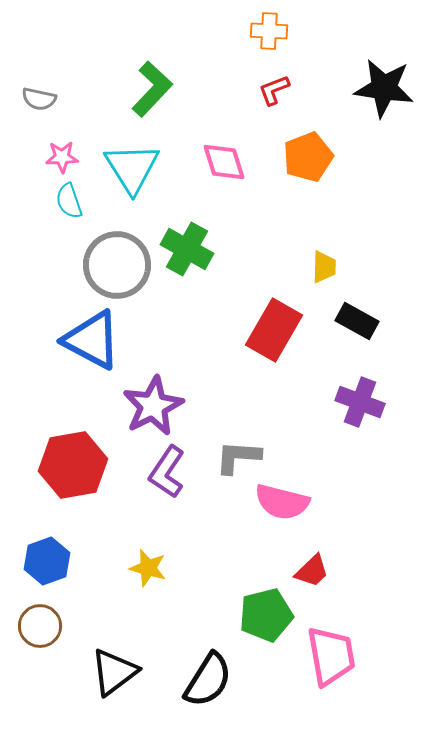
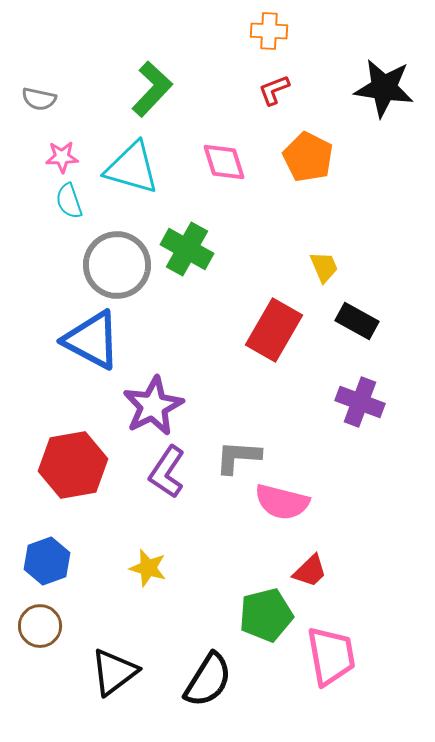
orange pentagon: rotated 24 degrees counterclockwise
cyan triangle: rotated 42 degrees counterclockwise
yellow trapezoid: rotated 24 degrees counterclockwise
red trapezoid: moved 2 px left
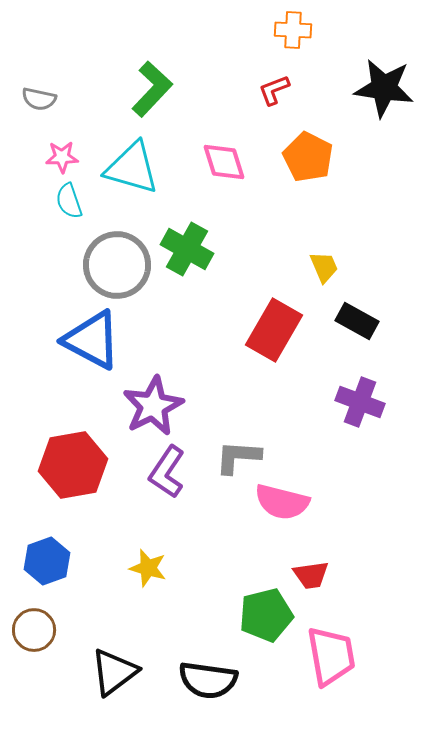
orange cross: moved 24 px right, 1 px up
red trapezoid: moved 1 px right, 4 px down; rotated 36 degrees clockwise
brown circle: moved 6 px left, 4 px down
black semicircle: rotated 66 degrees clockwise
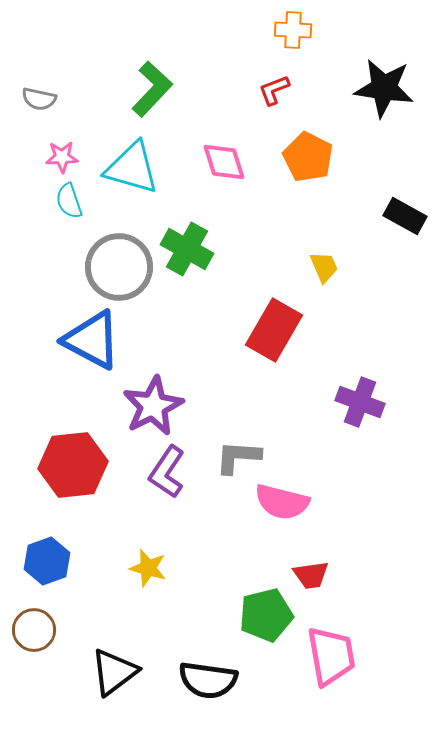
gray circle: moved 2 px right, 2 px down
black rectangle: moved 48 px right, 105 px up
red hexagon: rotated 4 degrees clockwise
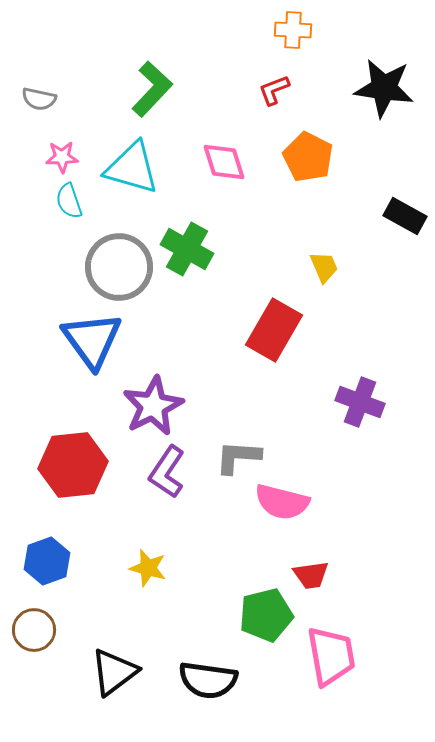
blue triangle: rotated 26 degrees clockwise
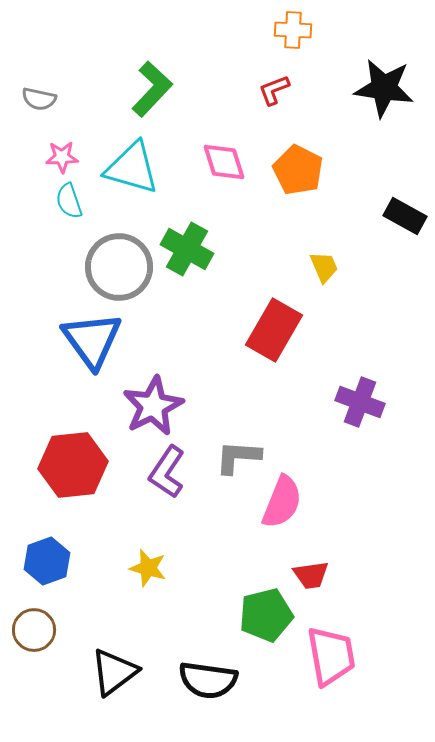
orange pentagon: moved 10 px left, 13 px down
pink semicircle: rotated 82 degrees counterclockwise
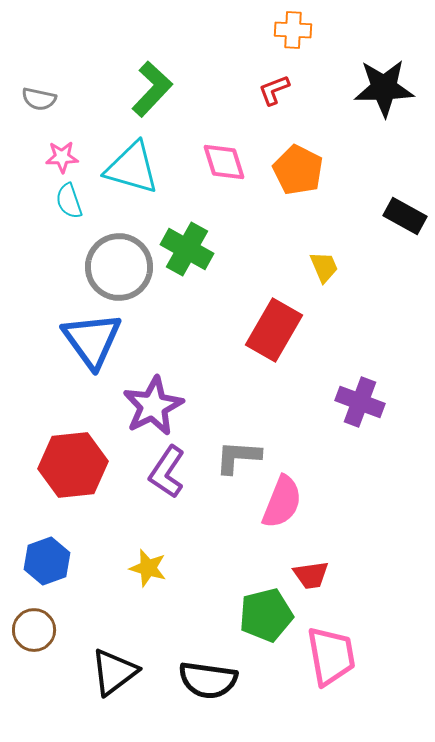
black star: rotated 10 degrees counterclockwise
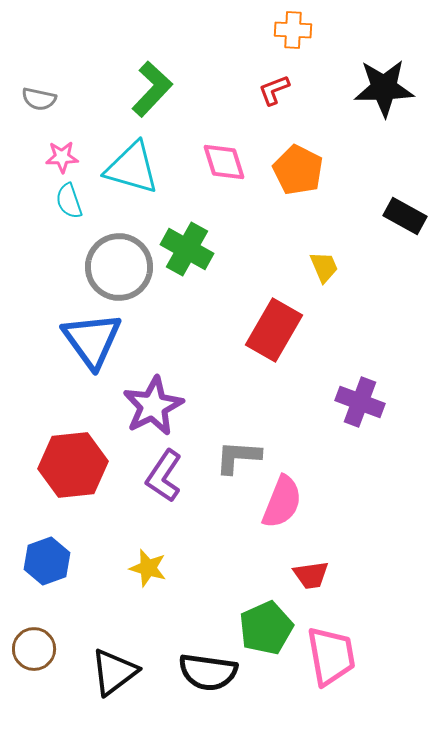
purple L-shape: moved 3 px left, 4 px down
green pentagon: moved 13 px down; rotated 10 degrees counterclockwise
brown circle: moved 19 px down
black semicircle: moved 8 px up
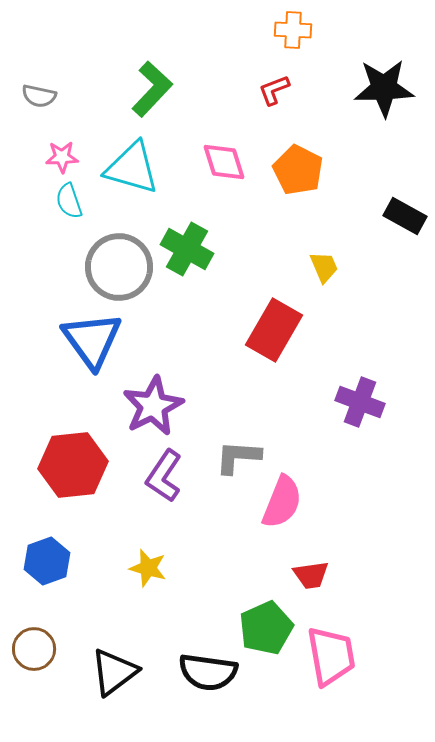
gray semicircle: moved 3 px up
